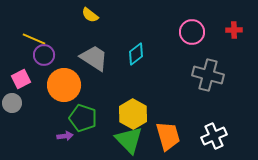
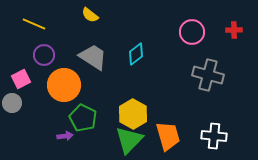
yellow line: moved 15 px up
gray trapezoid: moved 1 px left, 1 px up
green pentagon: rotated 8 degrees clockwise
white cross: rotated 30 degrees clockwise
green triangle: rotated 28 degrees clockwise
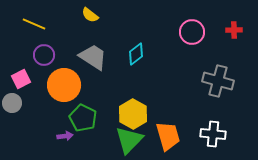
gray cross: moved 10 px right, 6 px down
white cross: moved 1 px left, 2 px up
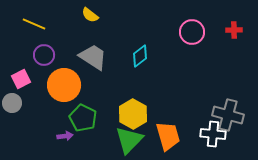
cyan diamond: moved 4 px right, 2 px down
gray cross: moved 10 px right, 34 px down
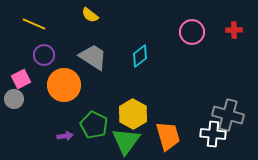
gray circle: moved 2 px right, 4 px up
green pentagon: moved 11 px right, 7 px down
green triangle: moved 3 px left, 1 px down; rotated 8 degrees counterclockwise
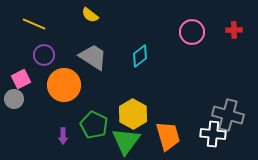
purple arrow: moved 2 px left; rotated 98 degrees clockwise
